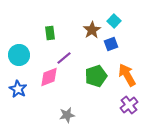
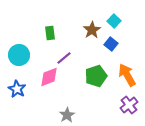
blue square: rotated 32 degrees counterclockwise
blue star: moved 1 px left
gray star: rotated 21 degrees counterclockwise
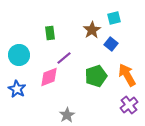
cyan square: moved 3 px up; rotated 32 degrees clockwise
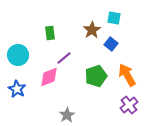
cyan square: rotated 24 degrees clockwise
cyan circle: moved 1 px left
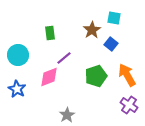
purple cross: rotated 18 degrees counterclockwise
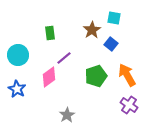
pink diamond: rotated 15 degrees counterclockwise
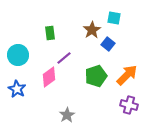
blue square: moved 3 px left
orange arrow: rotated 75 degrees clockwise
purple cross: rotated 18 degrees counterclockwise
